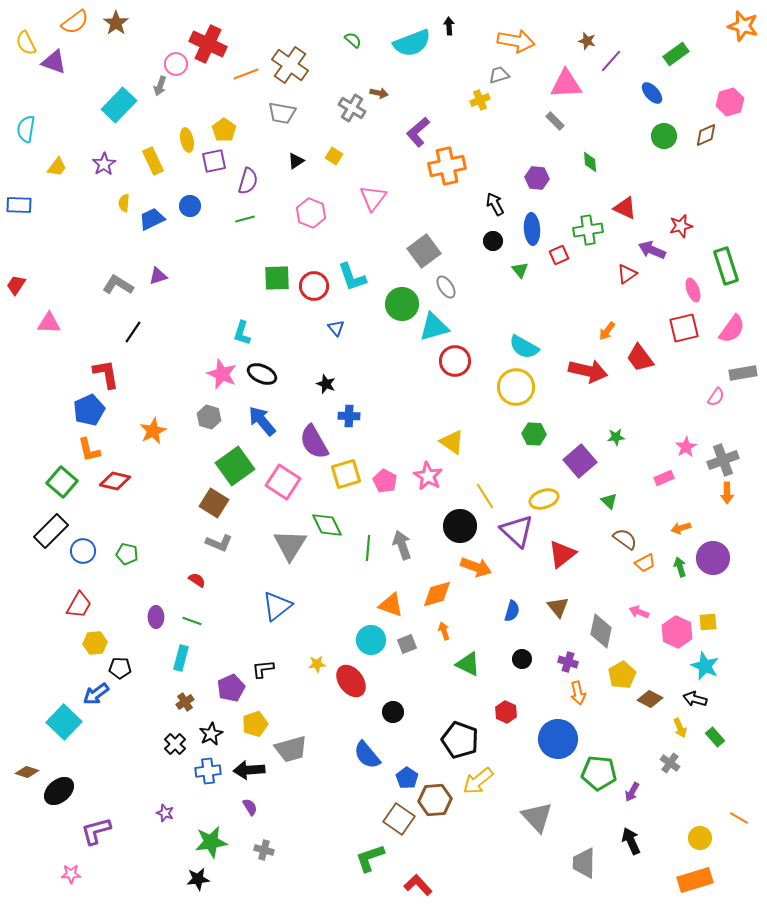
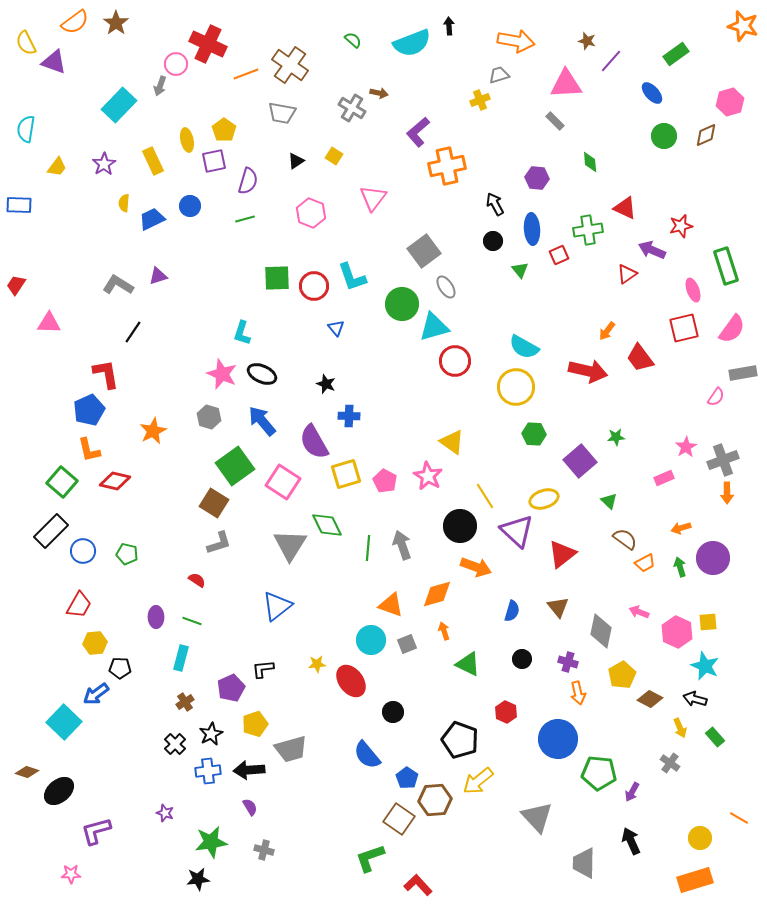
gray L-shape at (219, 543): rotated 40 degrees counterclockwise
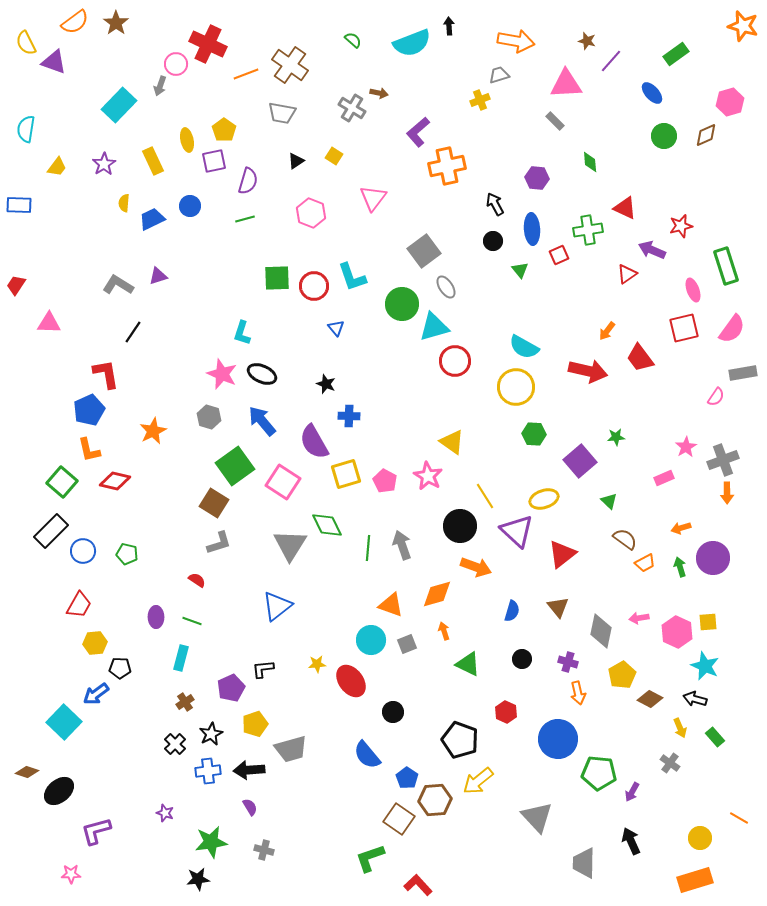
pink arrow at (639, 612): moved 6 px down; rotated 30 degrees counterclockwise
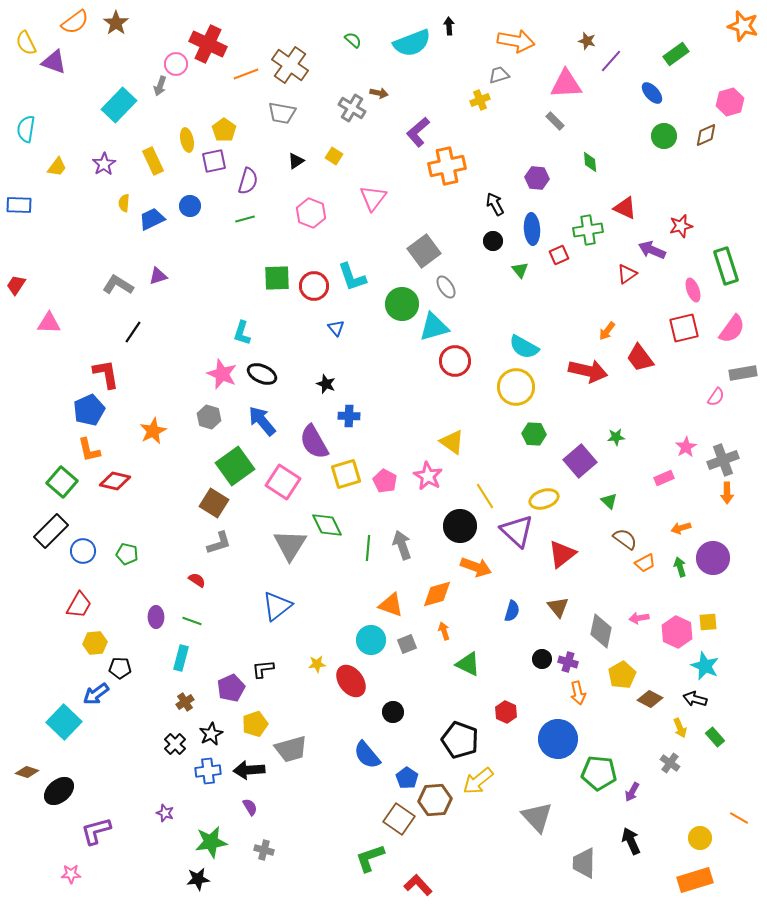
black circle at (522, 659): moved 20 px right
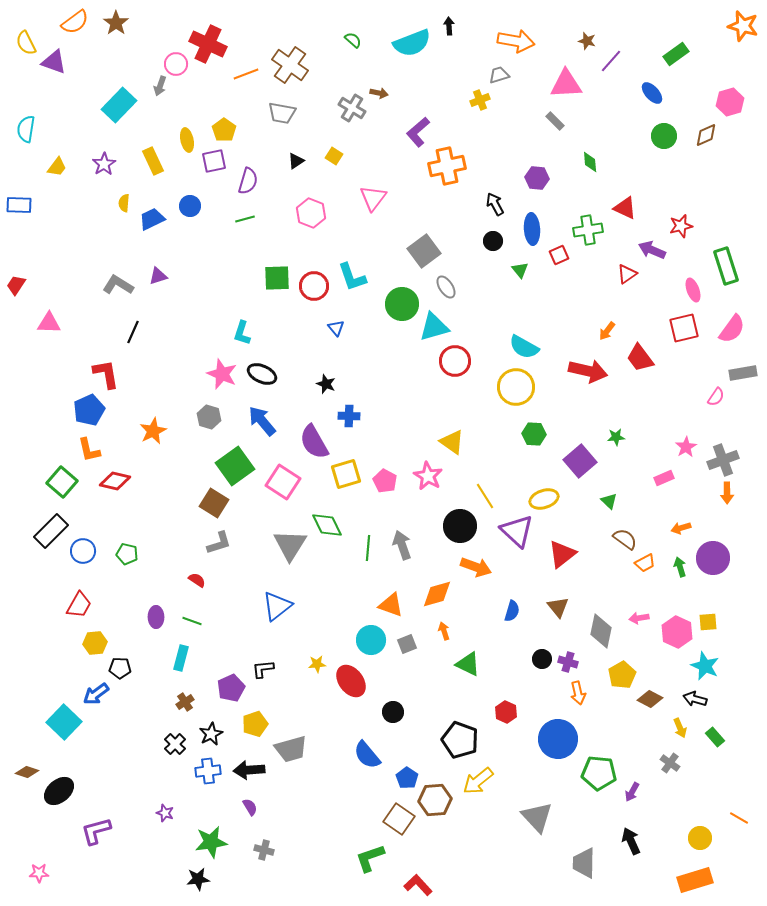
black line at (133, 332): rotated 10 degrees counterclockwise
pink star at (71, 874): moved 32 px left, 1 px up
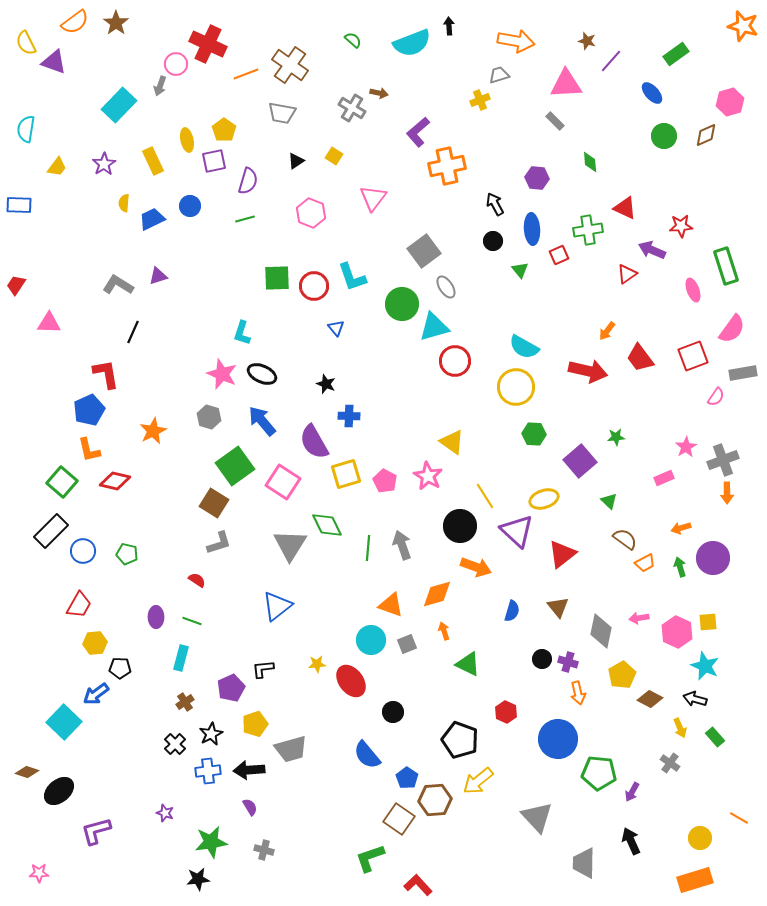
red star at (681, 226): rotated 10 degrees clockwise
red square at (684, 328): moved 9 px right, 28 px down; rotated 8 degrees counterclockwise
